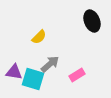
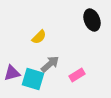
black ellipse: moved 1 px up
purple triangle: moved 2 px left, 1 px down; rotated 24 degrees counterclockwise
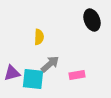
yellow semicircle: rotated 42 degrees counterclockwise
pink rectangle: rotated 21 degrees clockwise
cyan square: rotated 10 degrees counterclockwise
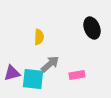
black ellipse: moved 8 px down
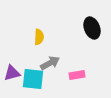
gray arrow: moved 1 px up; rotated 12 degrees clockwise
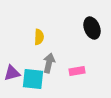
gray arrow: moved 1 px left; rotated 48 degrees counterclockwise
pink rectangle: moved 4 px up
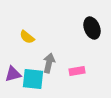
yellow semicircle: moved 12 px left; rotated 126 degrees clockwise
purple triangle: moved 1 px right, 1 px down
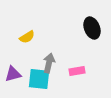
yellow semicircle: rotated 70 degrees counterclockwise
cyan square: moved 6 px right
